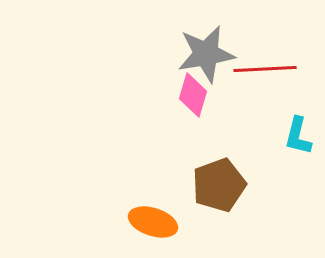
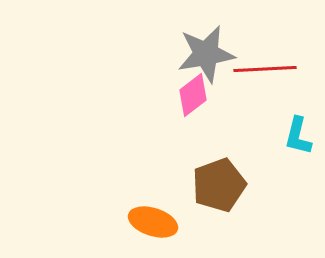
pink diamond: rotated 36 degrees clockwise
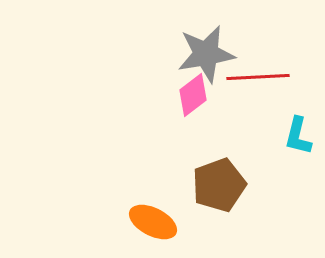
red line: moved 7 px left, 8 px down
orange ellipse: rotated 9 degrees clockwise
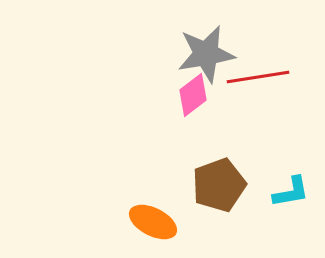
red line: rotated 6 degrees counterclockwise
cyan L-shape: moved 7 px left, 56 px down; rotated 114 degrees counterclockwise
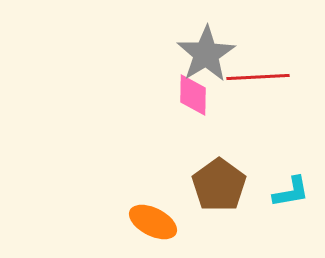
gray star: rotated 22 degrees counterclockwise
red line: rotated 6 degrees clockwise
pink diamond: rotated 51 degrees counterclockwise
brown pentagon: rotated 16 degrees counterclockwise
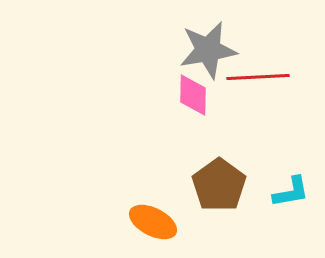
gray star: moved 2 px right, 4 px up; rotated 22 degrees clockwise
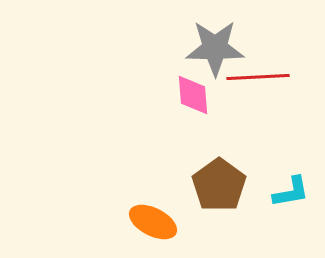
gray star: moved 7 px right, 2 px up; rotated 10 degrees clockwise
pink diamond: rotated 6 degrees counterclockwise
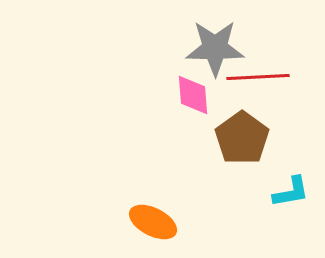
brown pentagon: moved 23 px right, 47 px up
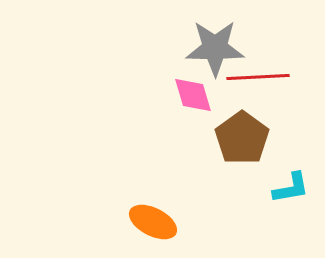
pink diamond: rotated 12 degrees counterclockwise
cyan L-shape: moved 4 px up
